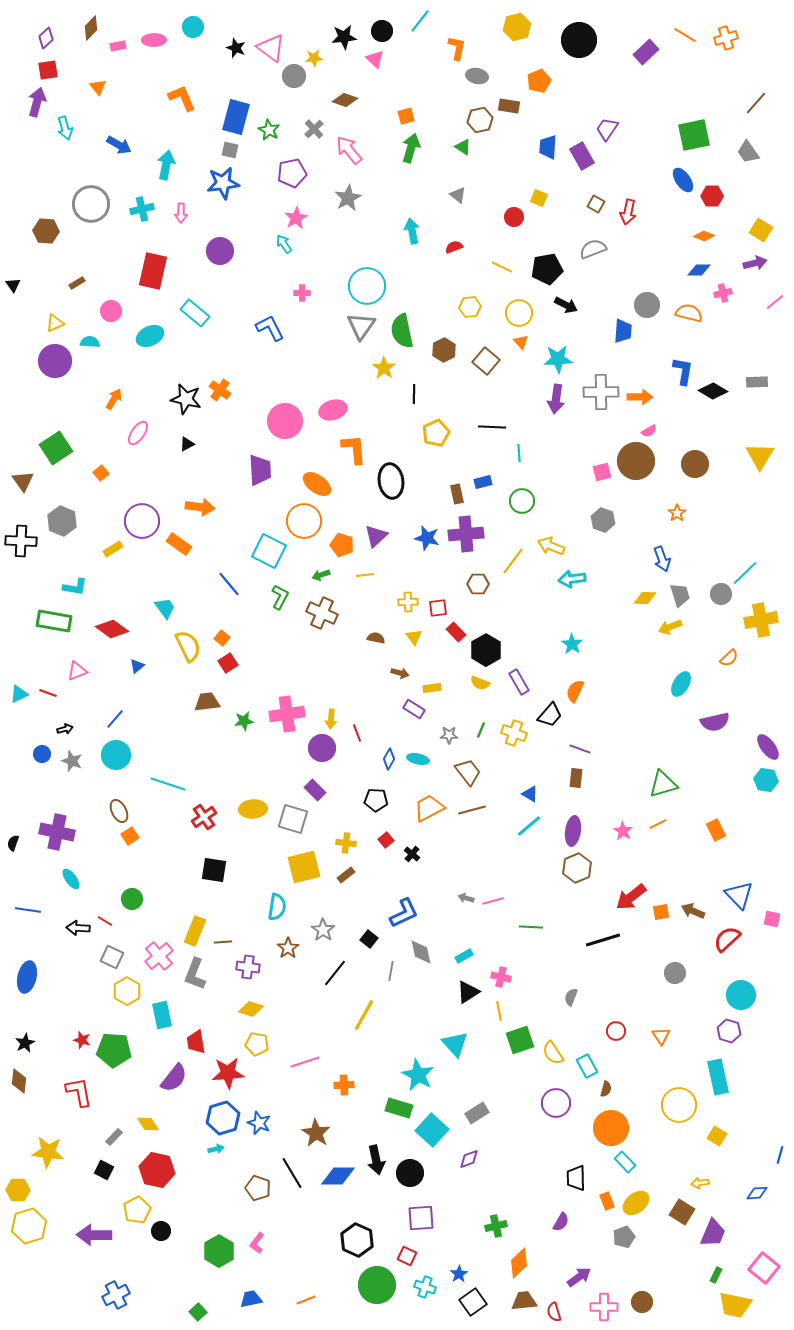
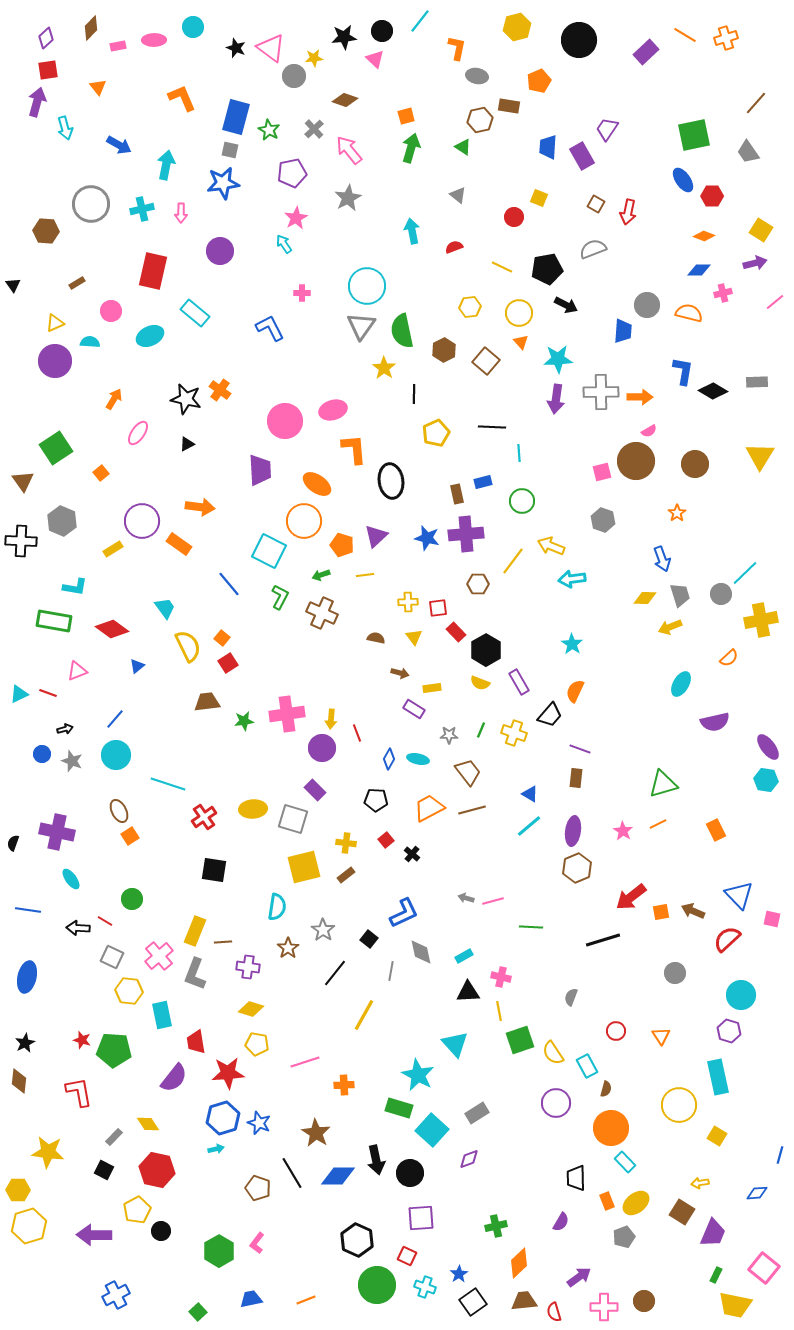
yellow hexagon at (127, 991): moved 2 px right; rotated 24 degrees counterclockwise
black triangle at (468, 992): rotated 30 degrees clockwise
brown circle at (642, 1302): moved 2 px right, 1 px up
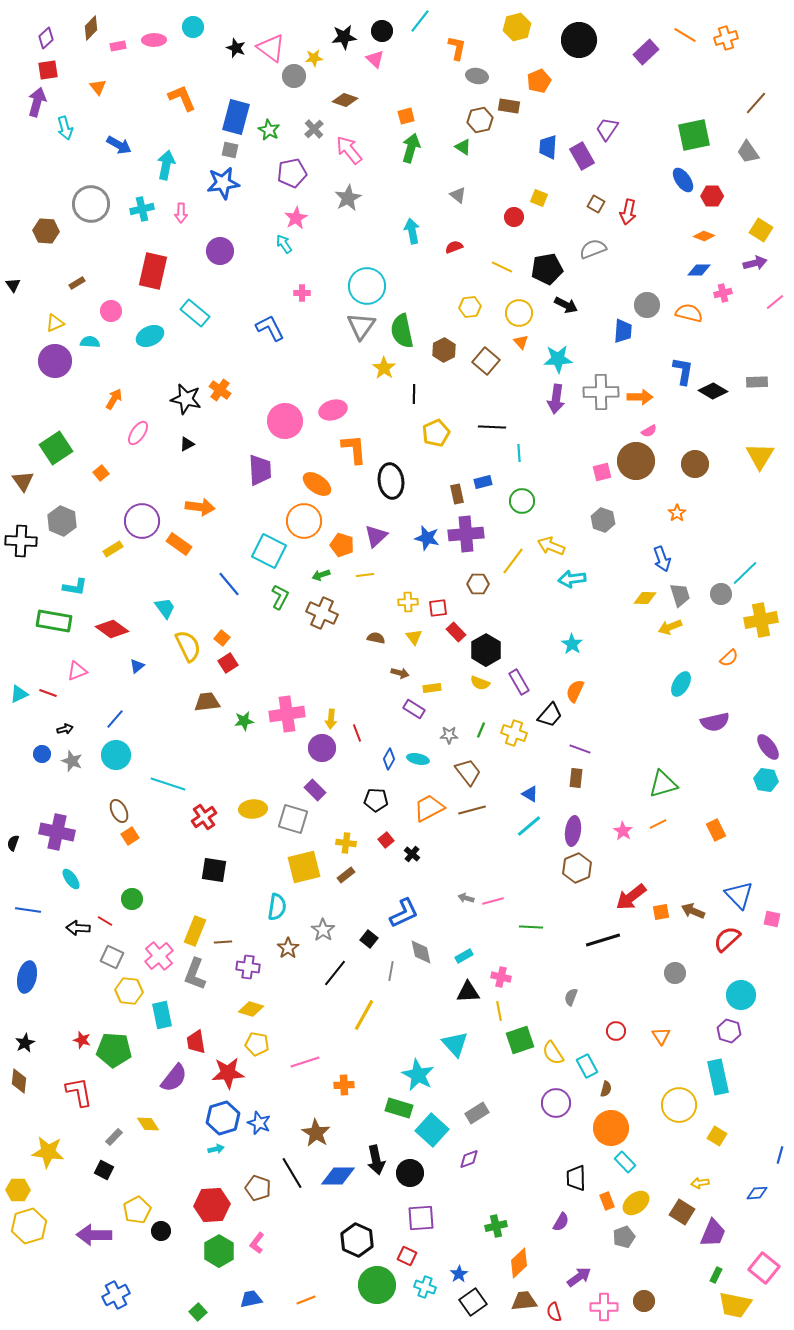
red hexagon at (157, 1170): moved 55 px right, 35 px down; rotated 16 degrees counterclockwise
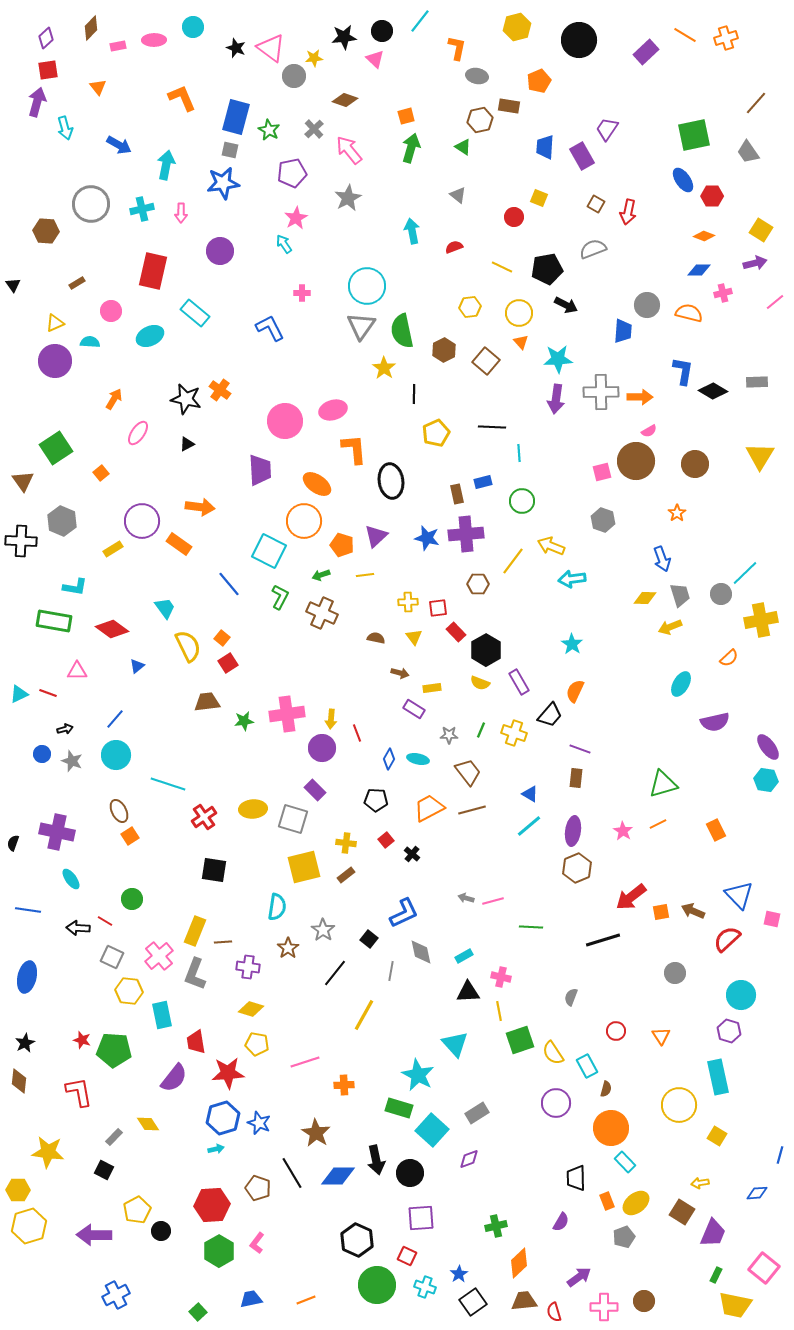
blue trapezoid at (548, 147): moved 3 px left
pink triangle at (77, 671): rotated 20 degrees clockwise
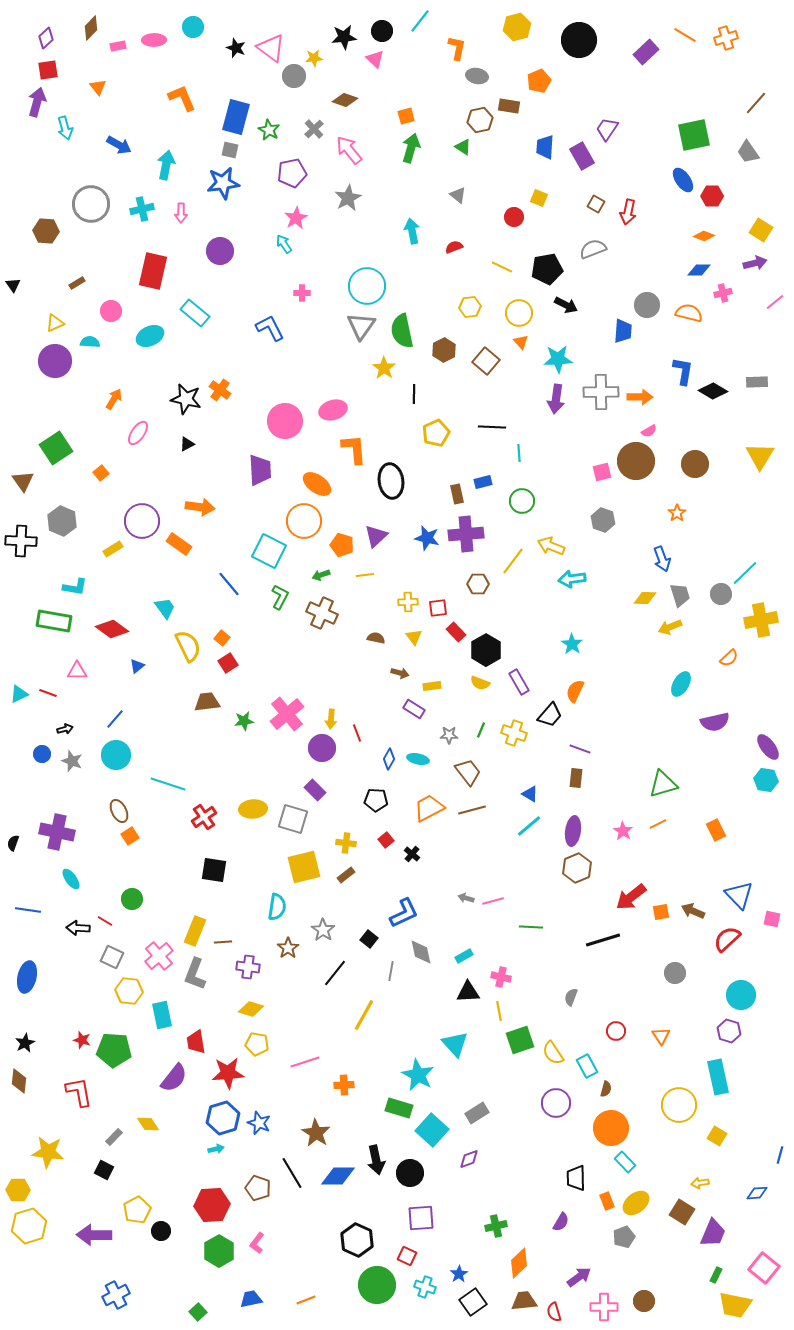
yellow rectangle at (432, 688): moved 2 px up
pink cross at (287, 714): rotated 32 degrees counterclockwise
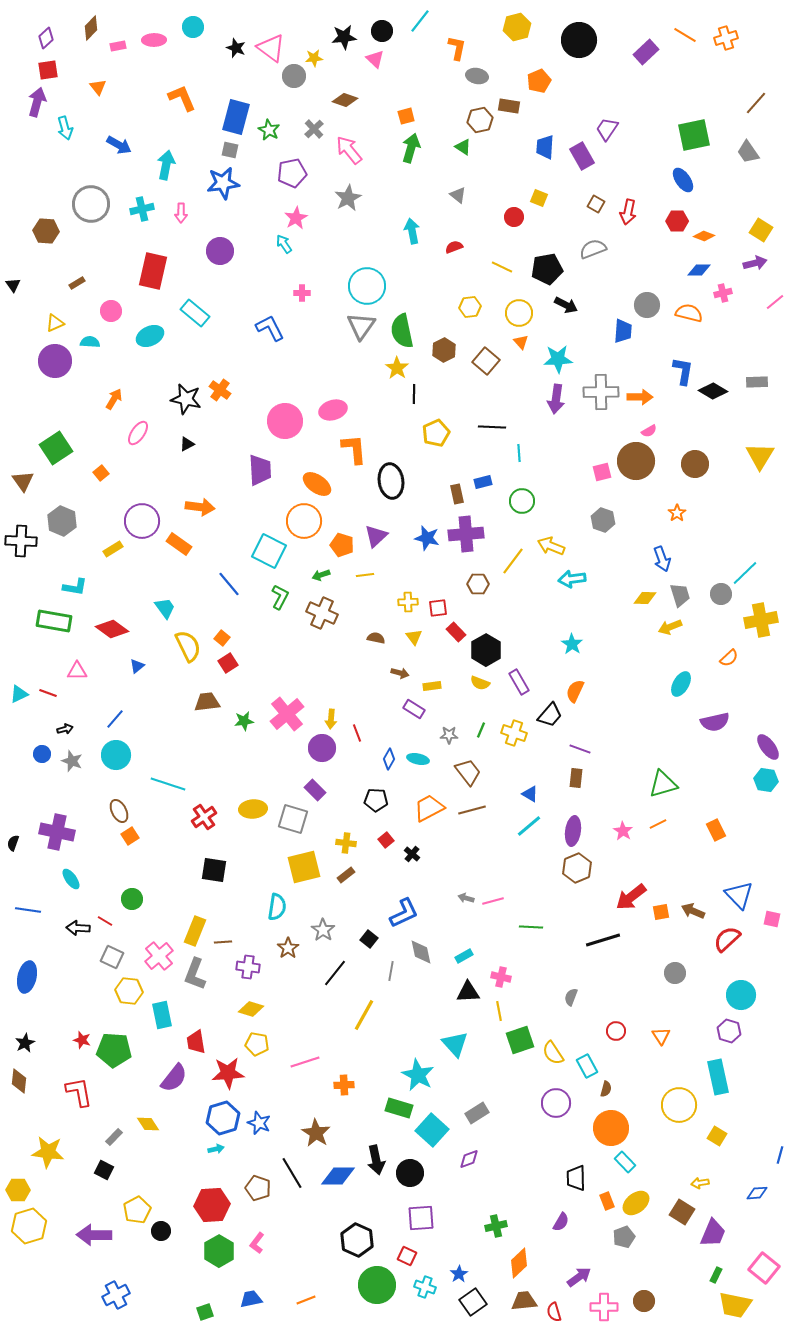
red hexagon at (712, 196): moved 35 px left, 25 px down
yellow star at (384, 368): moved 13 px right
green square at (198, 1312): moved 7 px right; rotated 24 degrees clockwise
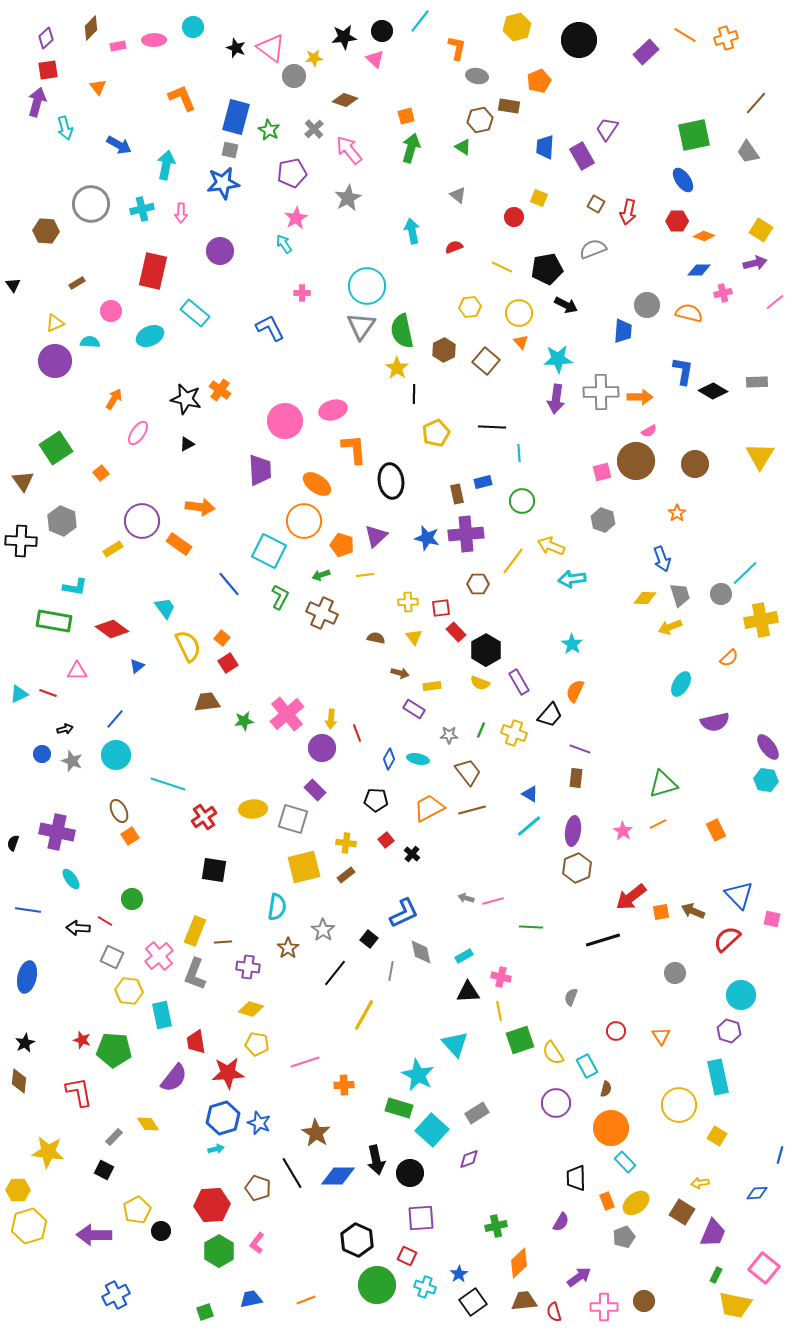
red square at (438, 608): moved 3 px right
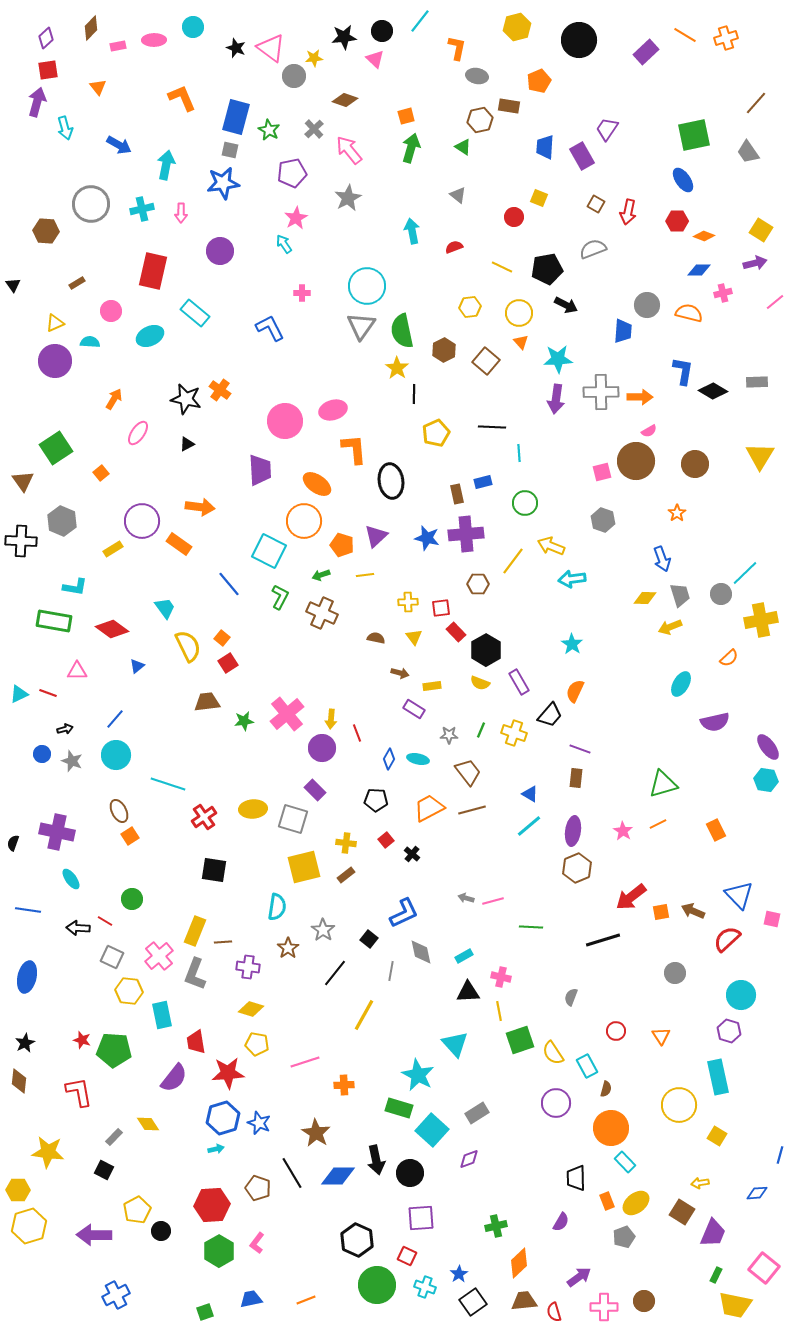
green circle at (522, 501): moved 3 px right, 2 px down
